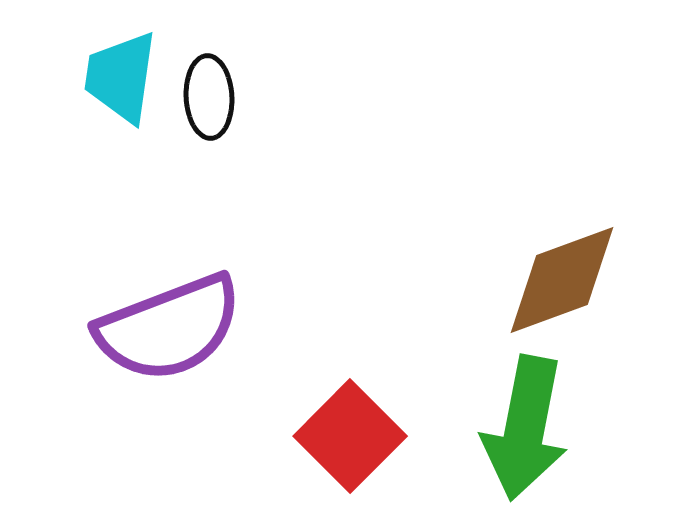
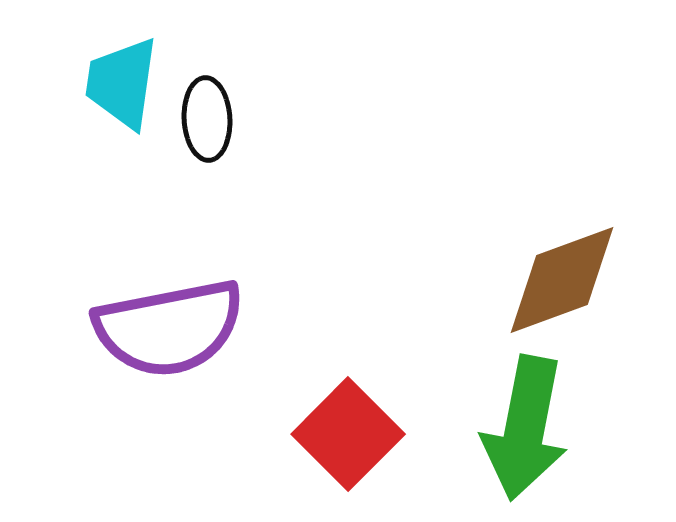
cyan trapezoid: moved 1 px right, 6 px down
black ellipse: moved 2 px left, 22 px down
purple semicircle: rotated 10 degrees clockwise
red square: moved 2 px left, 2 px up
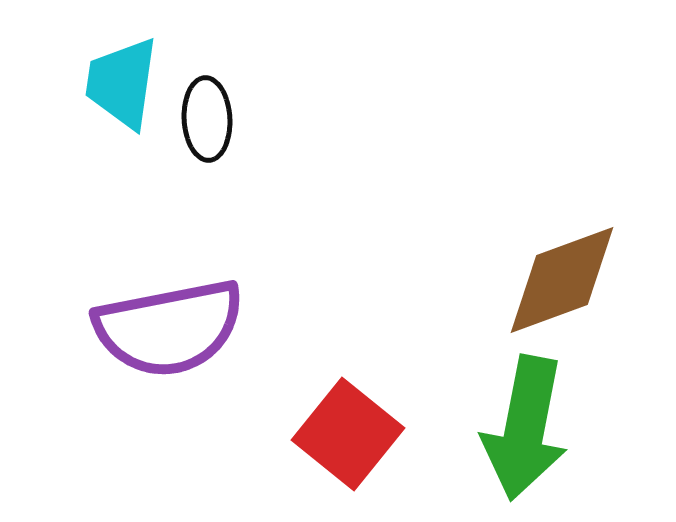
red square: rotated 6 degrees counterclockwise
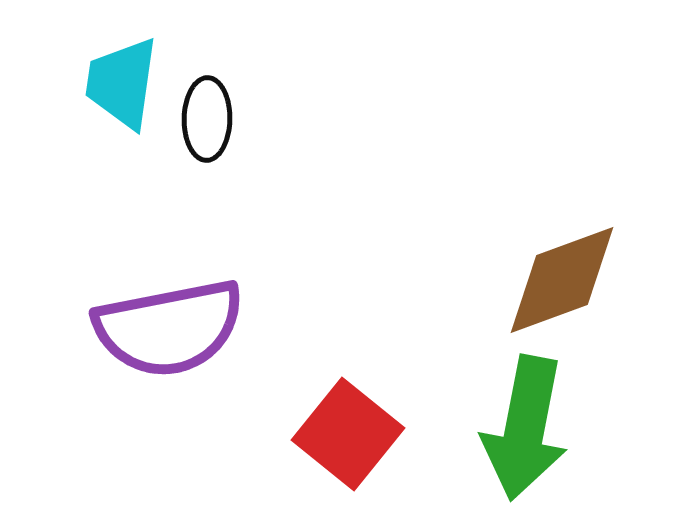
black ellipse: rotated 4 degrees clockwise
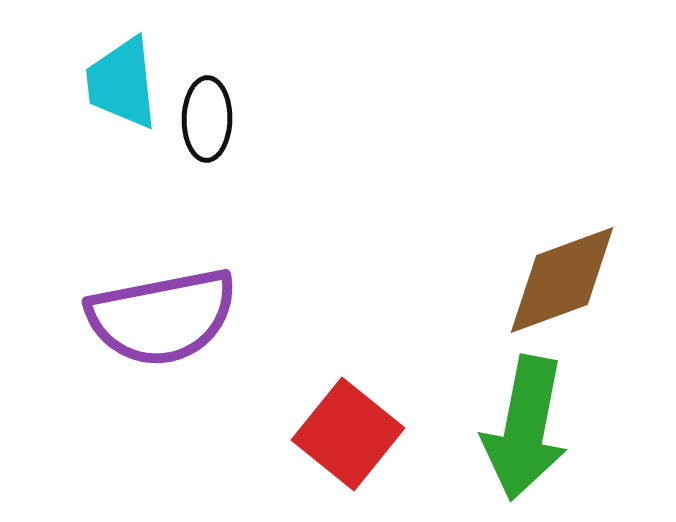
cyan trapezoid: rotated 14 degrees counterclockwise
purple semicircle: moved 7 px left, 11 px up
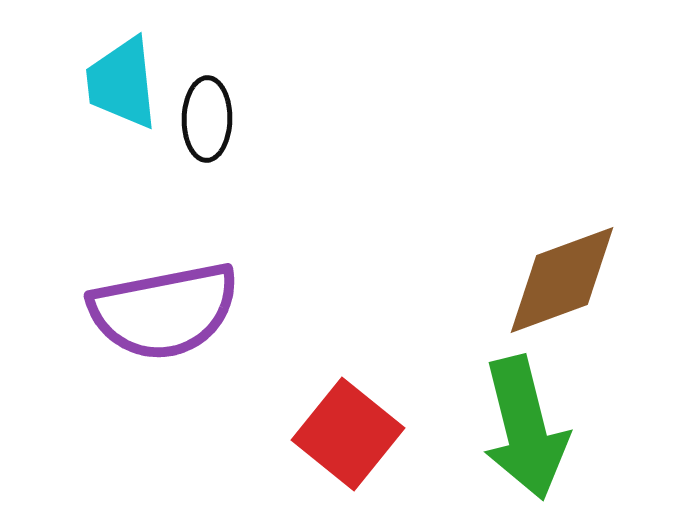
purple semicircle: moved 2 px right, 6 px up
green arrow: rotated 25 degrees counterclockwise
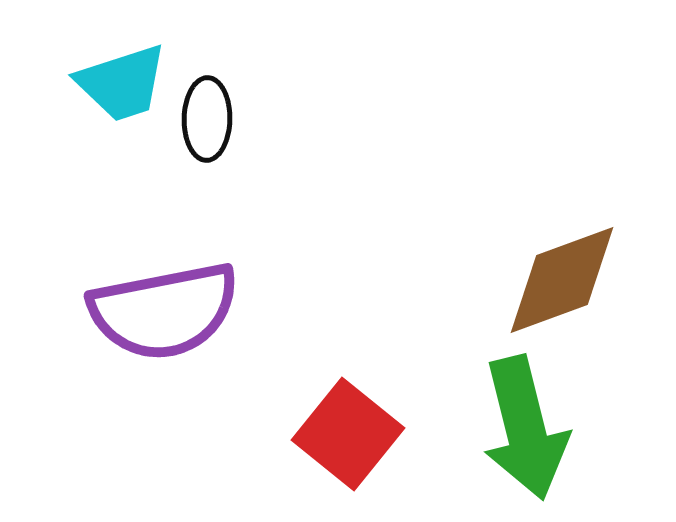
cyan trapezoid: rotated 102 degrees counterclockwise
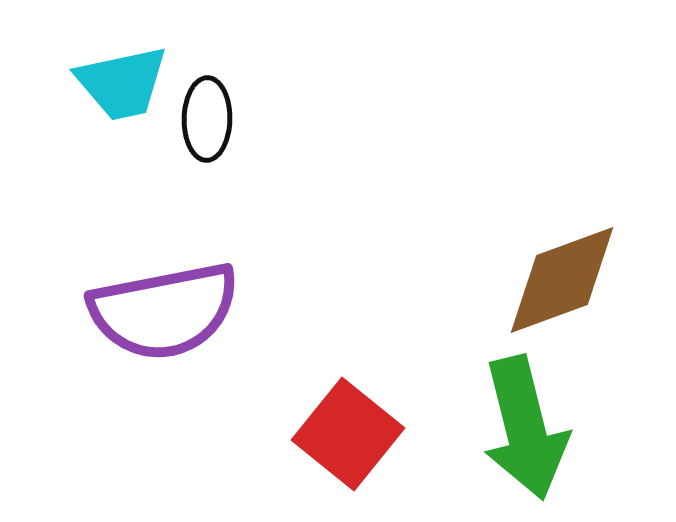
cyan trapezoid: rotated 6 degrees clockwise
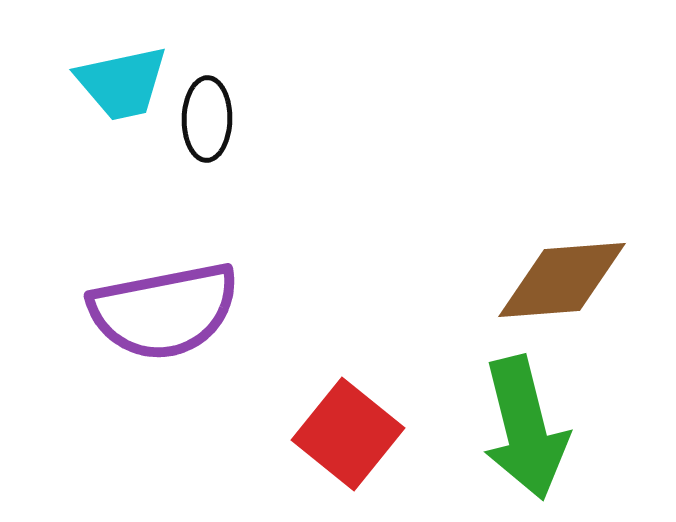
brown diamond: rotated 16 degrees clockwise
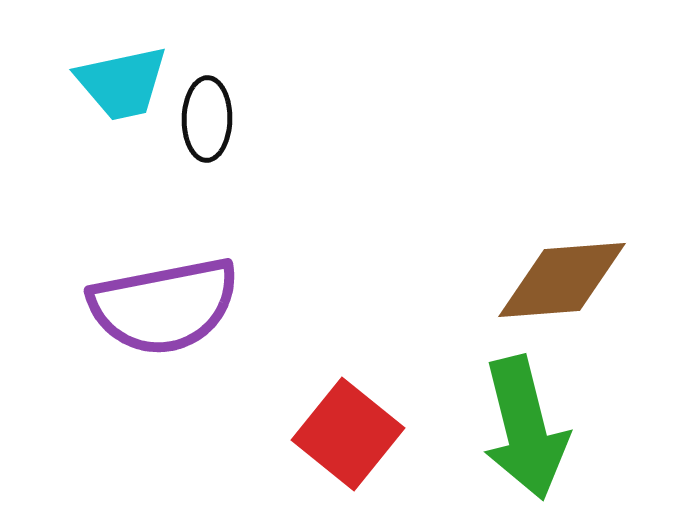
purple semicircle: moved 5 px up
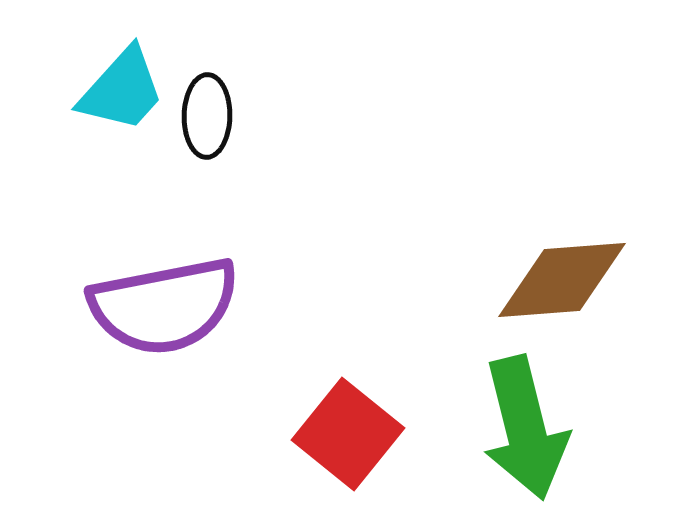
cyan trapezoid: moved 7 px down; rotated 36 degrees counterclockwise
black ellipse: moved 3 px up
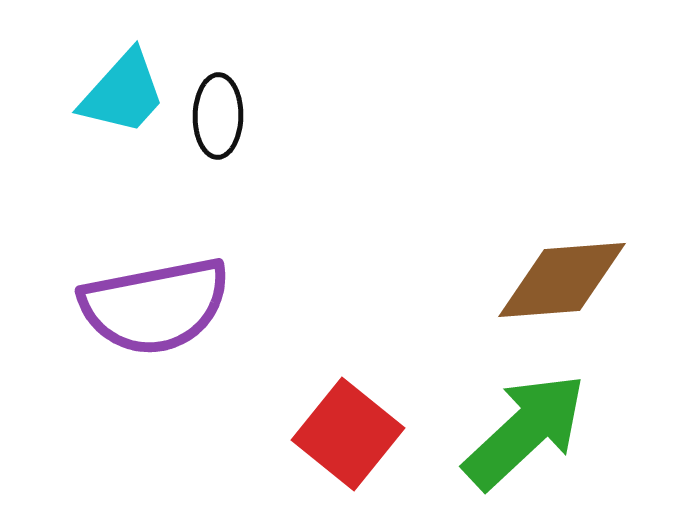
cyan trapezoid: moved 1 px right, 3 px down
black ellipse: moved 11 px right
purple semicircle: moved 9 px left
green arrow: moved 3 px down; rotated 119 degrees counterclockwise
